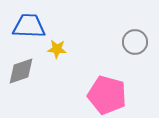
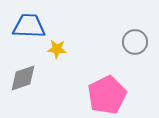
gray diamond: moved 2 px right, 7 px down
pink pentagon: rotated 30 degrees clockwise
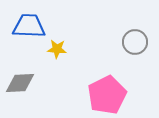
gray diamond: moved 3 px left, 5 px down; rotated 16 degrees clockwise
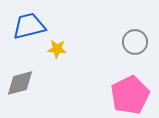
blue trapezoid: rotated 16 degrees counterclockwise
gray diamond: rotated 12 degrees counterclockwise
pink pentagon: moved 23 px right
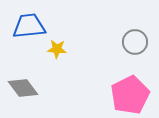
blue trapezoid: rotated 8 degrees clockwise
gray diamond: moved 3 px right, 5 px down; rotated 68 degrees clockwise
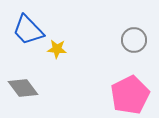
blue trapezoid: moved 1 px left, 4 px down; rotated 128 degrees counterclockwise
gray circle: moved 1 px left, 2 px up
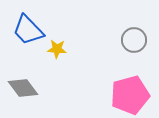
pink pentagon: rotated 12 degrees clockwise
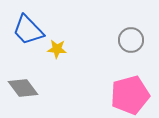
gray circle: moved 3 px left
